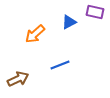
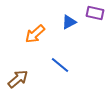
purple rectangle: moved 1 px down
blue line: rotated 60 degrees clockwise
brown arrow: rotated 15 degrees counterclockwise
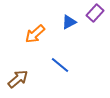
purple rectangle: rotated 60 degrees counterclockwise
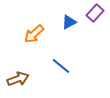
orange arrow: moved 1 px left
blue line: moved 1 px right, 1 px down
brown arrow: rotated 20 degrees clockwise
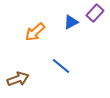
blue triangle: moved 2 px right
orange arrow: moved 1 px right, 2 px up
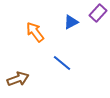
purple rectangle: moved 3 px right
orange arrow: rotated 95 degrees clockwise
blue line: moved 1 px right, 3 px up
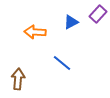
purple rectangle: moved 1 px down
orange arrow: rotated 50 degrees counterclockwise
brown arrow: rotated 65 degrees counterclockwise
